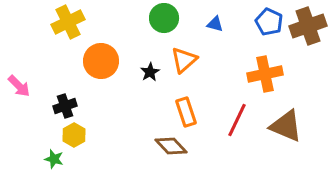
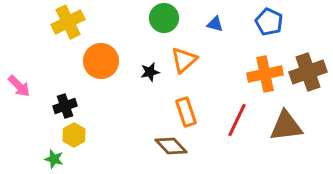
brown cross: moved 46 px down
black star: rotated 18 degrees clockwise
brown triangle: rotated 30 degrees counterclockwise
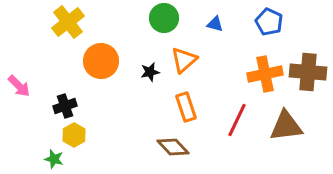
yellow cross: rotated 12 degrees counterclockwise
brown cross: rotated 24 degrees clockwise
orange rectangle: moved 5 px up
brown diamond: moved 2 px right, 1 px down
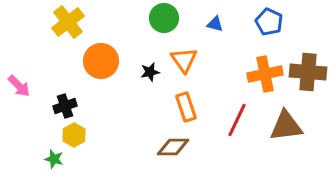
orange triangle: rotated 24 degrees counterclockwise
brown diamond: rotated 48 degrees counterclockwise
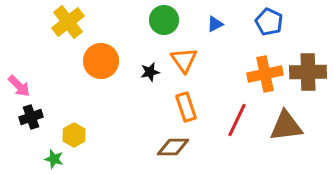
green circle: moved 2 px down
blue triangle: rotated 42 degrees counterclockwise
brown cross: rotated 6 degrees counterclockwise
black cross: moved 34 px left, 11 px down
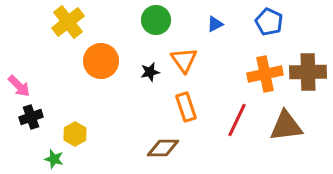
green circle: moved 8 px left
yellow hexagon: moved 1 px right, 1 px up
brown diamond: moved 10 px left, 1 px down
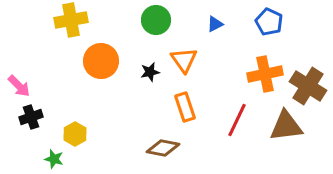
yellow cross: moved 3 px right, 2 px up; rotated 28 degrees clockwise
brown cross: moved 14 px down; rotated 33 degrees clockwise
orange rectangle: moved 1 px left
brown diamond: rotated 12 degrees clockwise
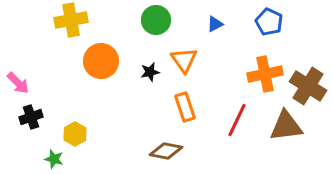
pink arrow: moved 1 px left, 3 px up
brown diamond: moved 3 px right, 3 px down
